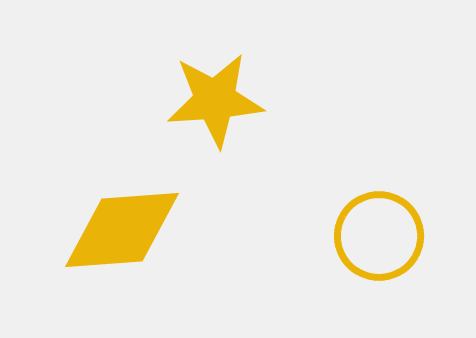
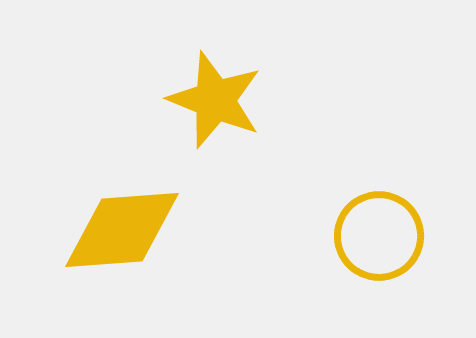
yellow star: rotated 26 degrees clockwise
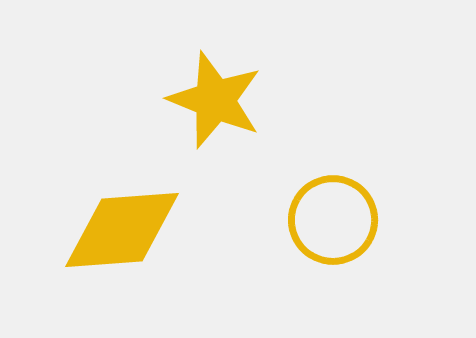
yellow circle: moved 46 px left, 16 px up
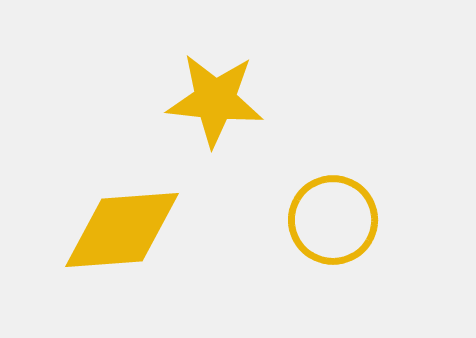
yellow star: rotated 16 degrees counterclockwise
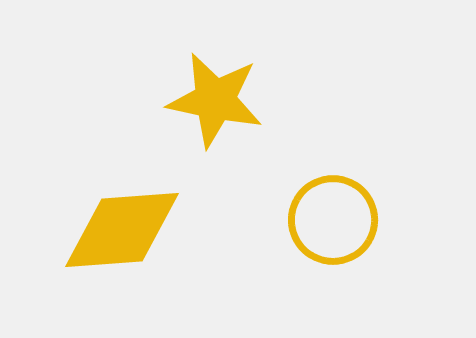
yellow star: rotated 6 degrees clockwise
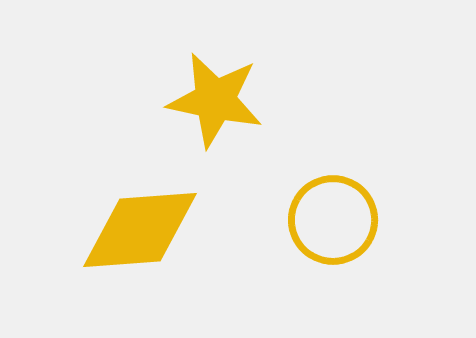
yellow diamond: moved 18 px right
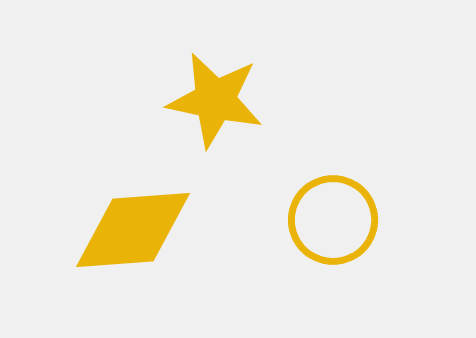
yellow diamond: moved 7 px left
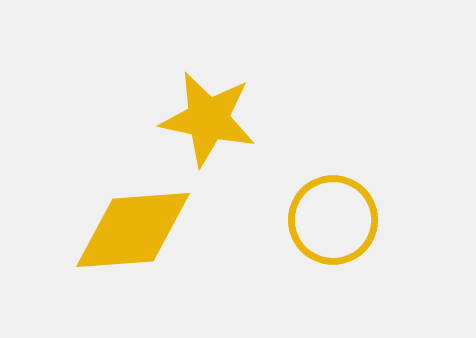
yellow star: moved 7 px left, 19 px down
